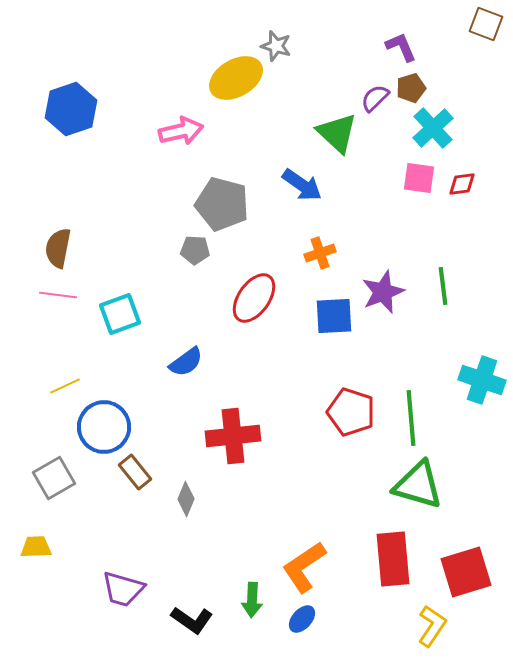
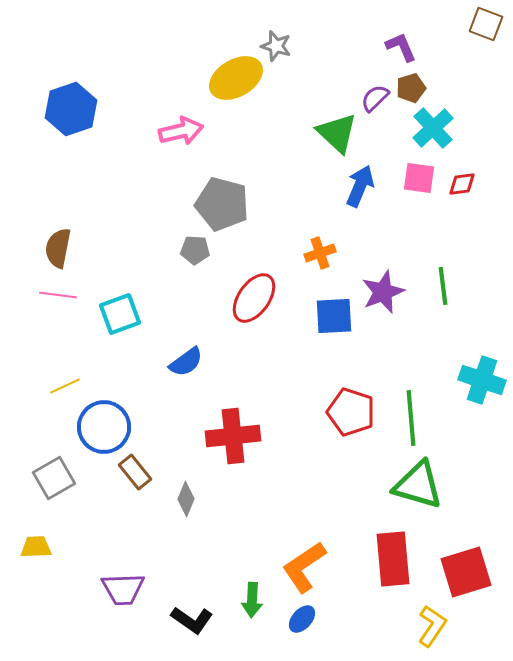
blue arrow at (302, 185): moved 58 px right, 1 px down; rotated 102 degrees counterclockwise
purple trapezoid at (123, 589): rotated 18 degrees counterclockwise
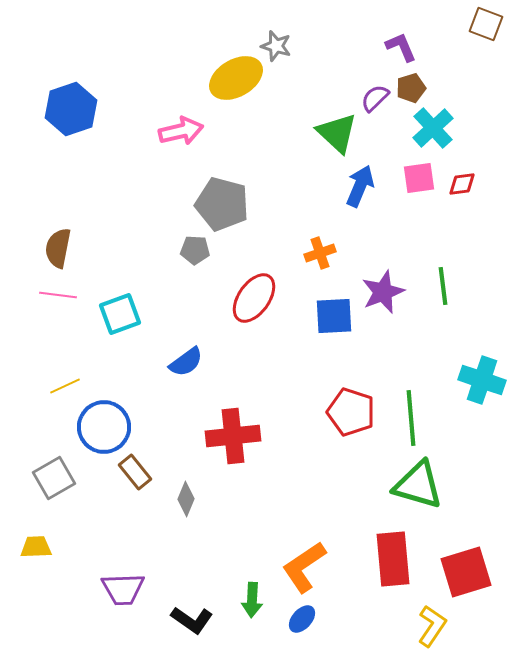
pink square at (419, 178): rotated 16 degrees counterclockwise
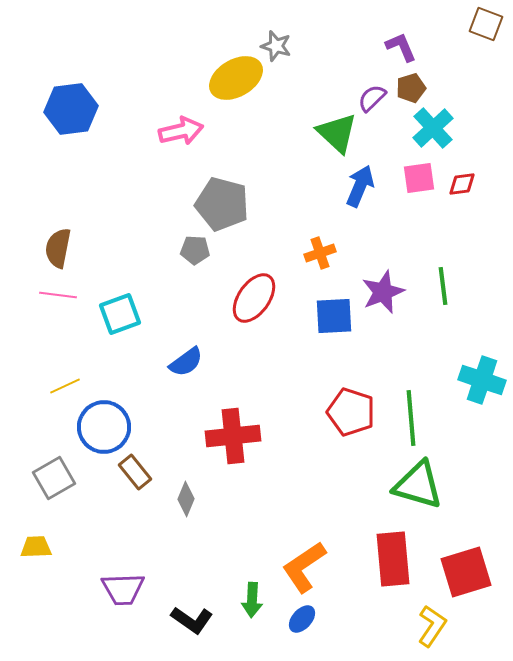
purple semicircle at (375, 98): moved 3 px left
blue hexagon at (71, 109): rotated 12 degrees clockwise
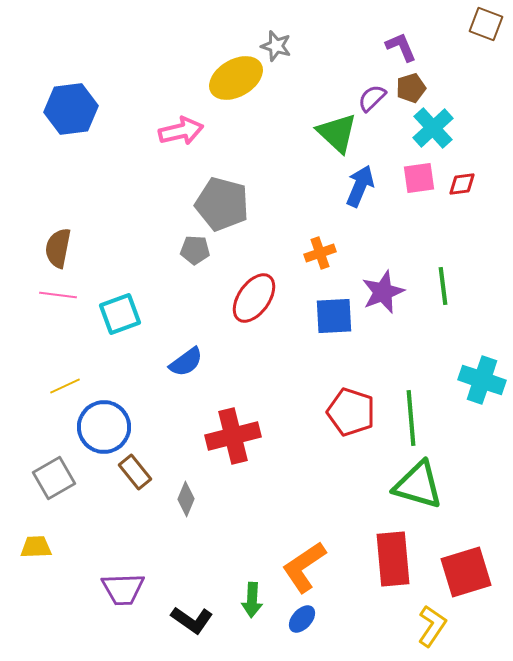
red cross at (233, 436): rotated 8 degrees counterclockwise
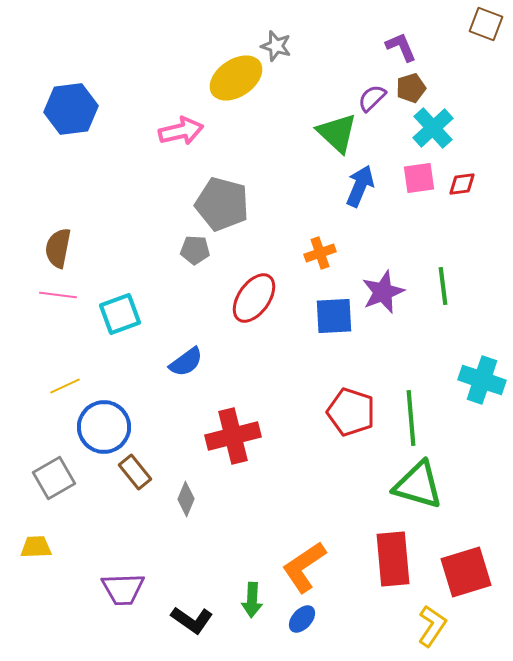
yellow ellipse at (236, 78): rotated 4 degrees counterclockwise
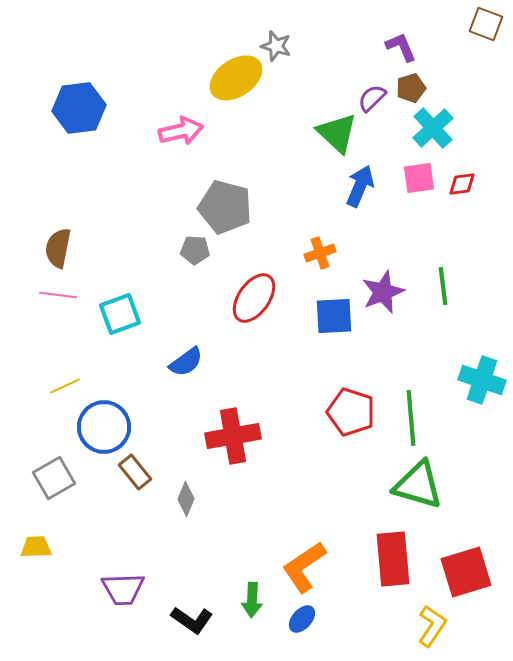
blue hexagon at (71, 109): moved 8 px right, 1 px up
gray pentagon at (222, 204): moved 3 px right, 3 px down
red cross at (233, 436): rotated 4 degrees clockwise
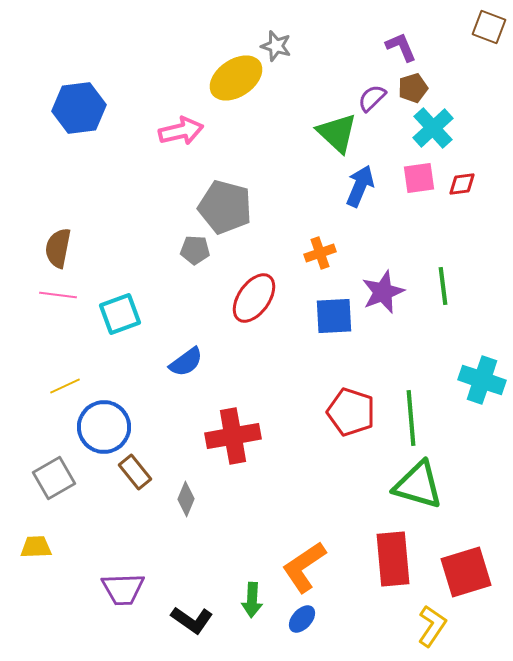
brown square at (486, 24): moved 3 px right, 3 px down
brown pentagon at (411, 88): moved 2 px right
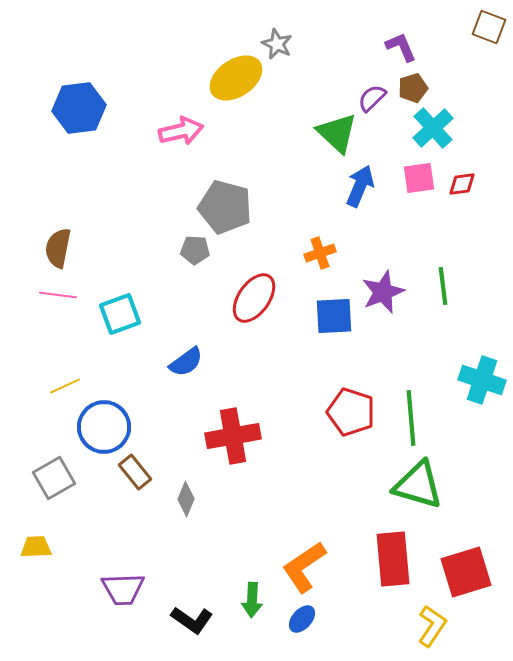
gray star at (276, 46): moved 1 px right, 2 px up; rotated 8 degrees clockwise
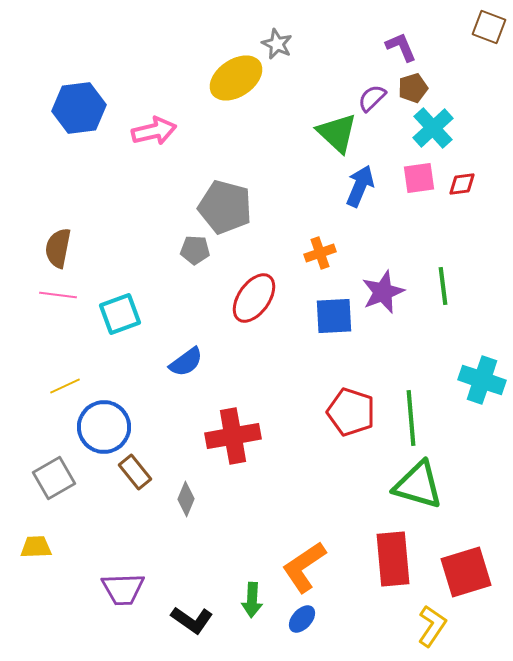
pink arrow at (181, 131): moved 27 px left
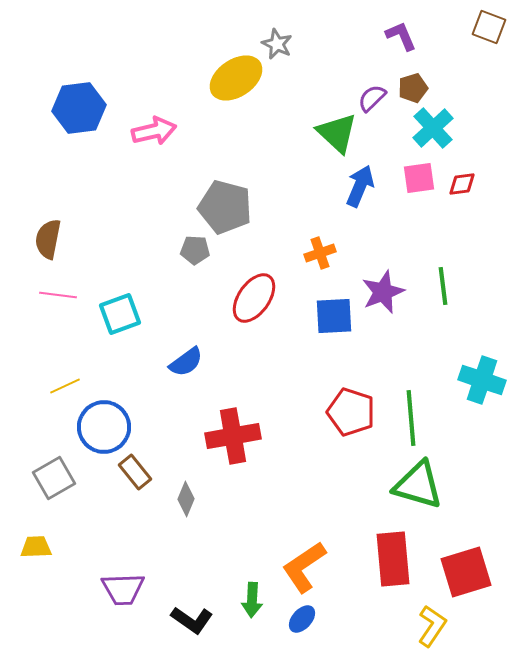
purple L-shape at (401, 47): moved 11 px up
brown semicircle at (58, 248): moved 10 px left, 9 px up
